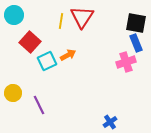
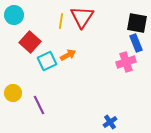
black square: moved 1 px right
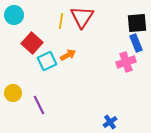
black square: rotated 15 degrees counterclockwise
red square: moved 2 px right, 1 px down
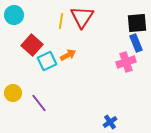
red square: moved 2 px down
purple line: moved 2 px up; rotated 12 degrees counterclockwise
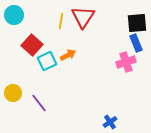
red triangle: moved 1 px right
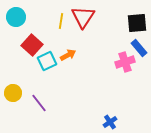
cyan circle: moved 2 px right, 2 px down
blue rectangle: moved 3 px right, 5 px down; rotated 18 degrees counterclockwise
pink cross: moved 1 px left
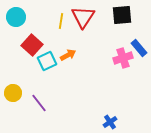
black square: moved 15 px left, 8 px up
pink cross: moved 2 px left, 4 px up
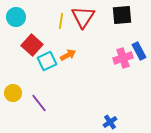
blue rectangle: moved 3 px down; rotated 12 degrees clockwise
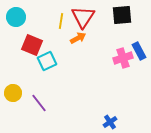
red square: rotated 20 degrees counterclockwise
orange arrow: moved 10 px right, 17 px up
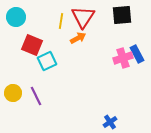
blue rectangle: moved 2 px left, 3 px down
purple line: moved 3 px left, 7 px up; rotated 12 degrees clockwise
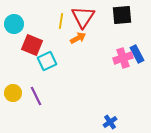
cyan circle: moved 2 px left, 7 px down
